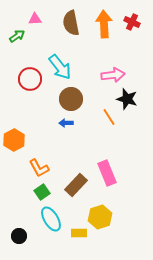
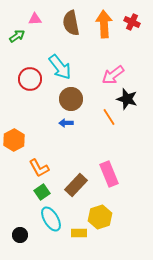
pink arrow: rotated 150 degrees clockwise
pink rectangle: moved 2 px right, 1 px down
black circle: moved 1 px right, 1 px up
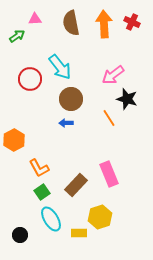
orange line: moved 1 px down
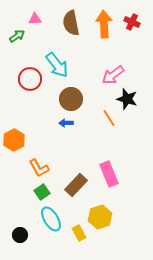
cyan arrow: moved 3 px left, 2 px up
yellow rectangle: rotated 63 degrees clockwise
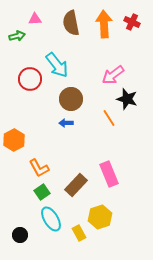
green arrow: rotated 21 degrees clockwise
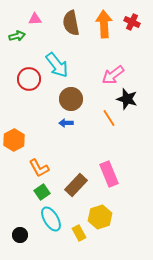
red circle: moved 1 px left
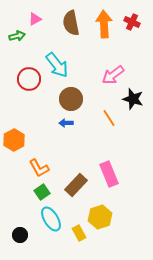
pink triangle: rotated 24 degrees counterclockwise
black star: moved 6 px right
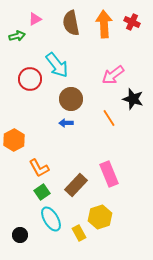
red circle: moved 1 px right
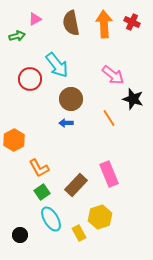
pink arrow: rotated 105 degrees counterclockwise
